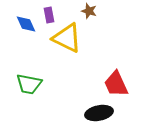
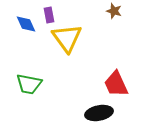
brown star: moved 25 px right
yellow triangle: rotated 28 degrees clockwise
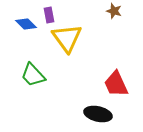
blue diamond: rotated 20 degrees counterclockwise
green trapezoid: moved 4 px right, 9 px up; rotated 36 degrees clockwise
black ellipse: moved 1 px left, 1 px down; rotated 24 degrees clockwise
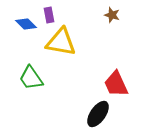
brown star: moved 2 px left, 4 px down
yellow triangle: moved 6 px left, 4 px down; rotated 44 degrees counterclockwise
green trapezoid: moved 2 px left, 3 px down; rotated 8 degrees clockwise
black ellipse: rotated 68 degrees counterclockwise
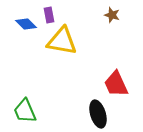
yellow triangle: moved 1 px right, 1 px up
green trapezoid: moved 6 px left, 33 px down; rotated 12 degrees clockwise
black ellipse: rotated 52 degrees counterclockwise
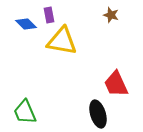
brown star: moved 1 px left
green trapezoid: moved 1 px down
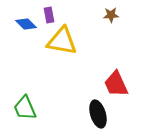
brown star: rotated 21 degrees counterclockwise
green trapezoid: moved 4 px up
